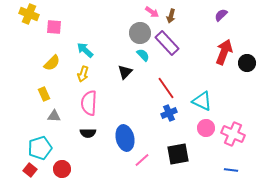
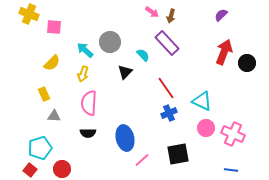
gray circle: moved 30 px left, 9 px down
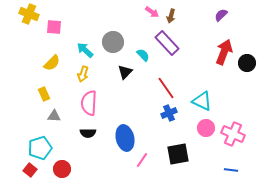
gray circle: moved 3 px right
pink line: rotated 14 degrees counterclockwise
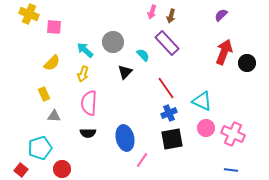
pink arrow: rotated 72 degrees clockwise
black square: moved 6 px left, 15 px up
red square: moved 9 px left
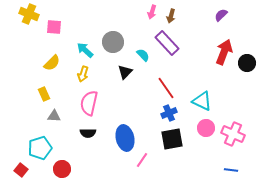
pink semicircle: rotated 10 degrees clockwise
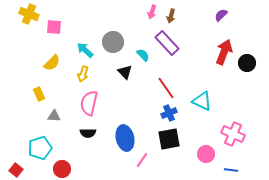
black triangle: rotated 28 degrees counterclockwise
yellow rectangle: moved 5 px left
pink circle: moved 26 px down
black square: moved 3 px left
red square: moved 5 px left
